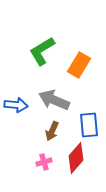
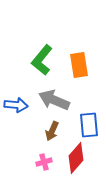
green L-shape: moved 9 px down; rotated 20 degrees counterclockwise
orange rectangle: rotated 40 degrees counterclockwise
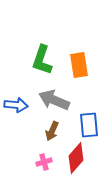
green L-shape: rotated 20 degrees counterclockwise
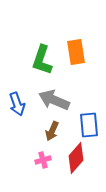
orange rectangle: moved 3 px left, 13 px up
blue arrow: moved 1 px right, 1 px up; rotated 65 degrees clockwise
pink cross: moved 1 px left, 2 px up
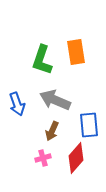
gray arrow: moved 1 px right
pink cross: moved 2 px up
